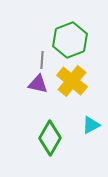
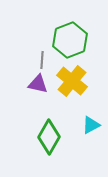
green diamond: moved 1 px left, 1 px up
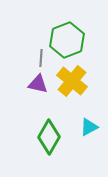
green hexagon: moved 3 px left
gray line: moved 1 px left, 2 px up
cyan triangle: moved 2 px left, 2 px down
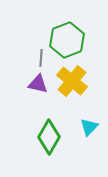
cyan triangle: rotated 18 degrees counterclockwise
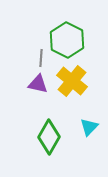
green hexagon: rotated 12 degrees counterclockwise
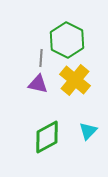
yellow cross: moved 3 px right, 1 px up
cyan triangle: moved 1 px left, 4 px down
green diamond: moved 2 px left; rotated 32 degrees clockwise
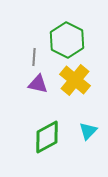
gray line: moved 7 px left, 1 px up
